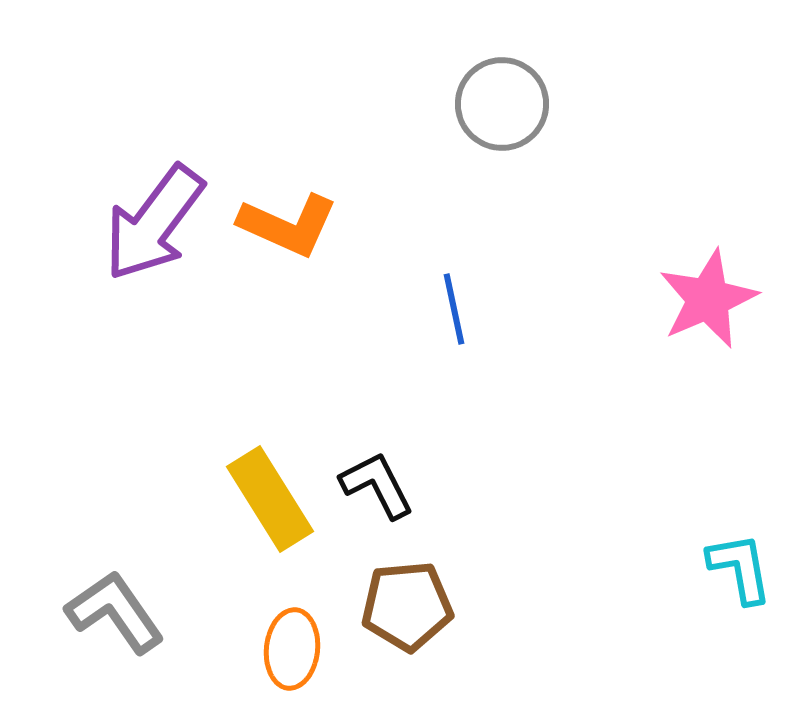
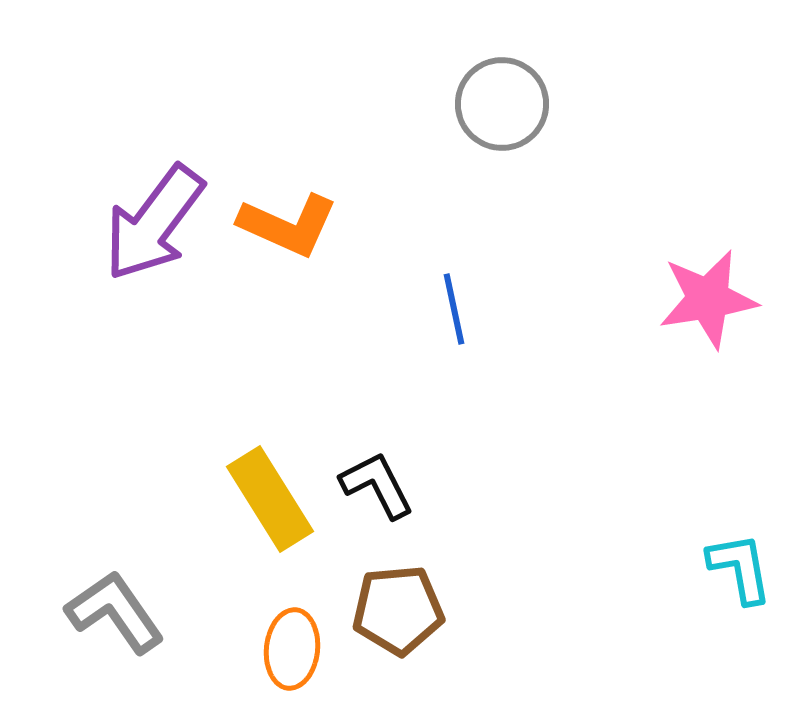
pink star: rotated 14 degrees clockwise
brown pentagon: moved 9 px left, 4 px down
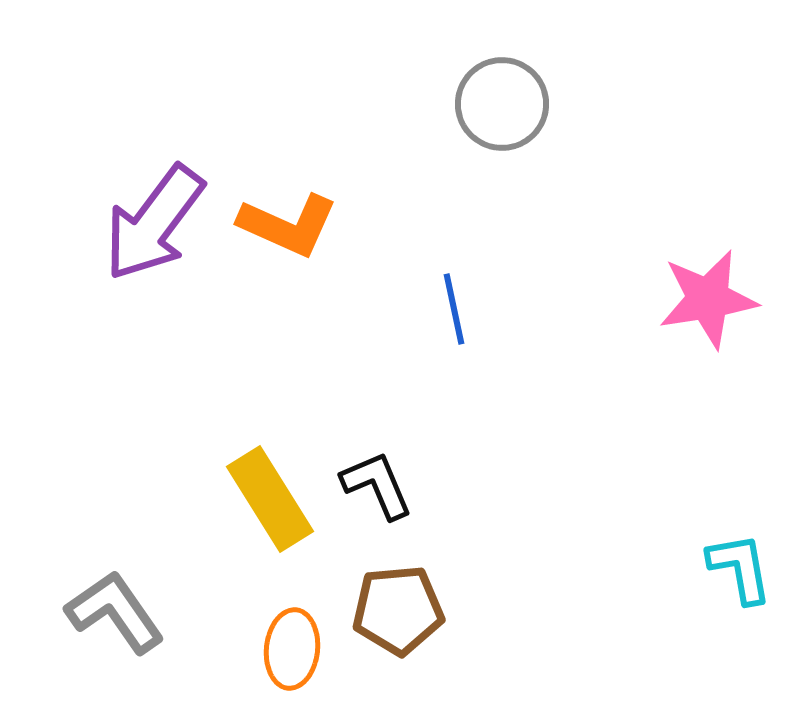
black L-shape: rotated 4 degrees clockwise
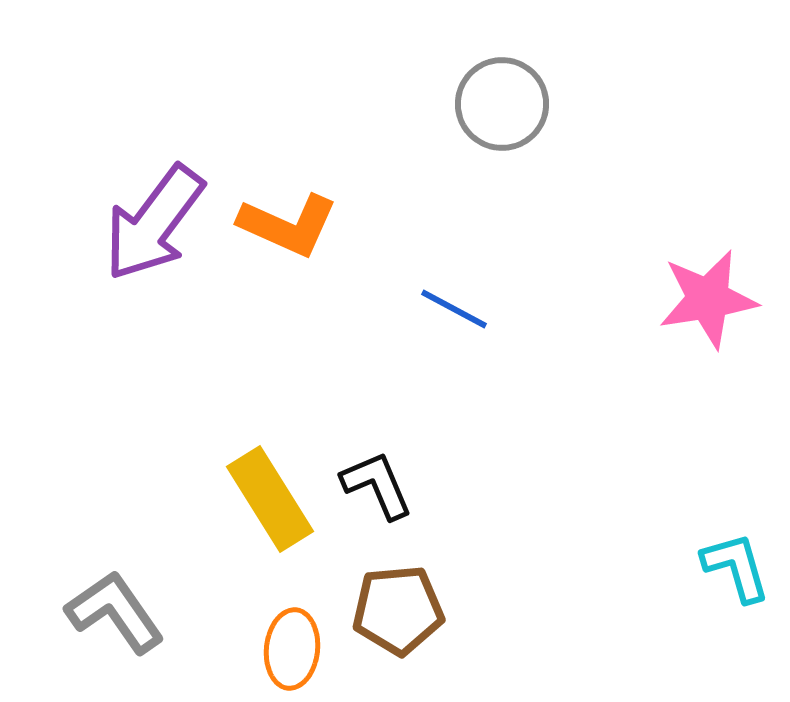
blue line: rotated 50 degrees counterclockwise
cyan L-shape: moved 4 px left, 1 px up; rotated 6 degrees counterclockwise
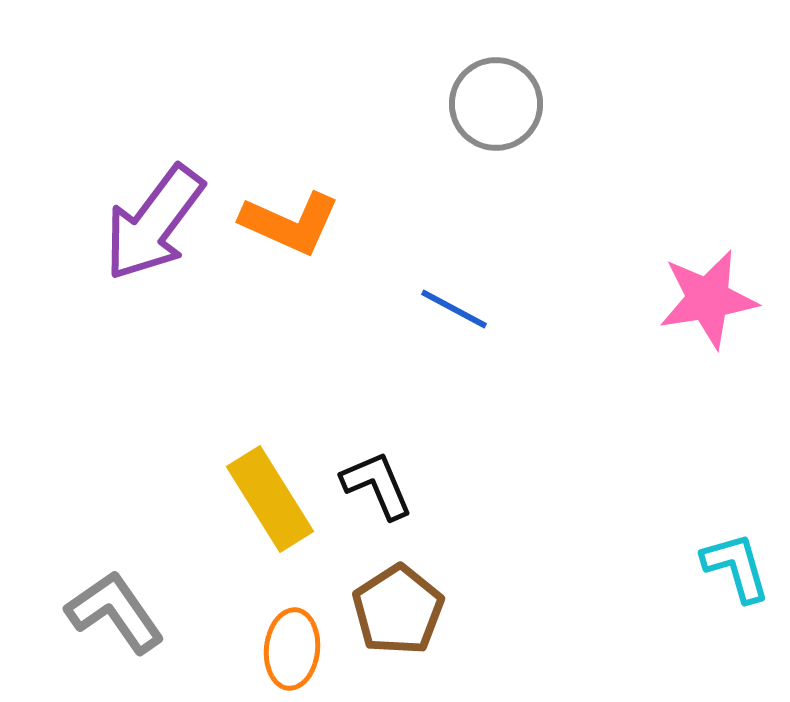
gray circle: moved 6 px left
orange L-shape: moved 2 px right, 2 px up
brown pentagon: rotated 28 degrees counterclockwise
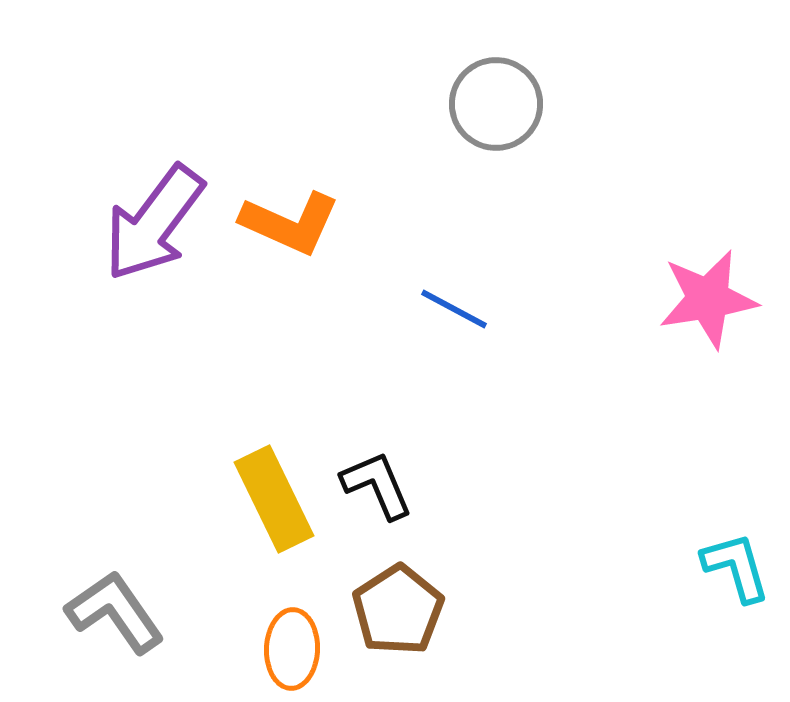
yellow rectangle: moved 4 px right; rotated 6 degrees clockwise
orange ellipse: rotated 4 degrees counterclockwise
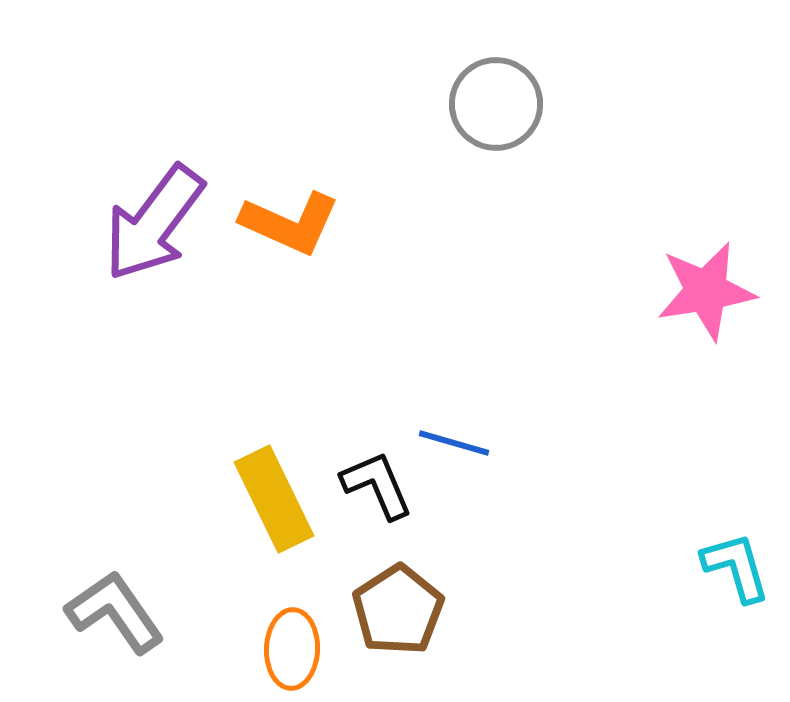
pink star: moved 2 px left, 8 px up
blue line: moved 134 px down; rotated 12 degrees counterclockwise
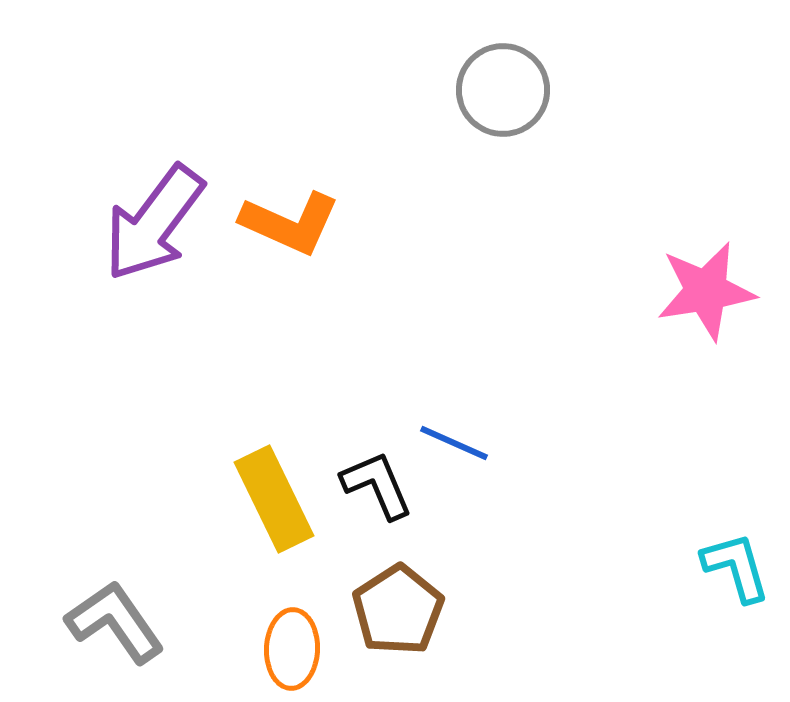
gray circle: moved 7 px right, 14 px up
blue line: rotated 8 degrees clockwise
gray L-shape: moved 10 px down
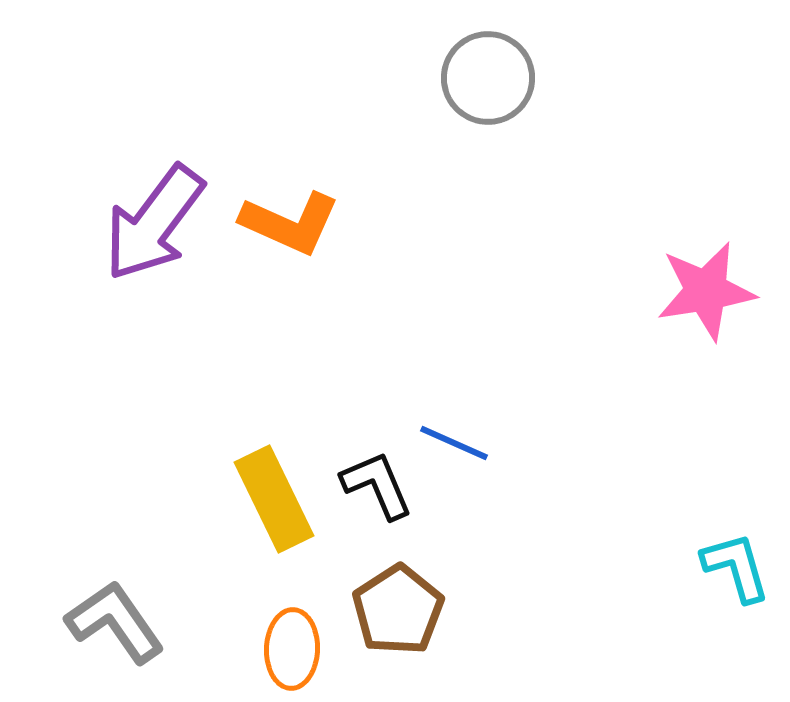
gray circle: moved 15 px left, 12 px up
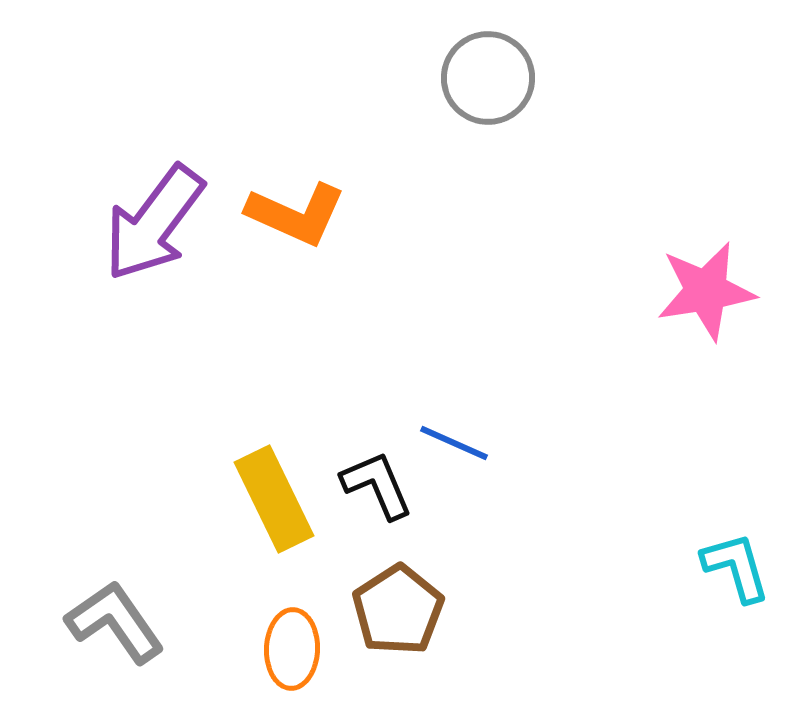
orange L-shape: moved 6 px right, 9 px up
